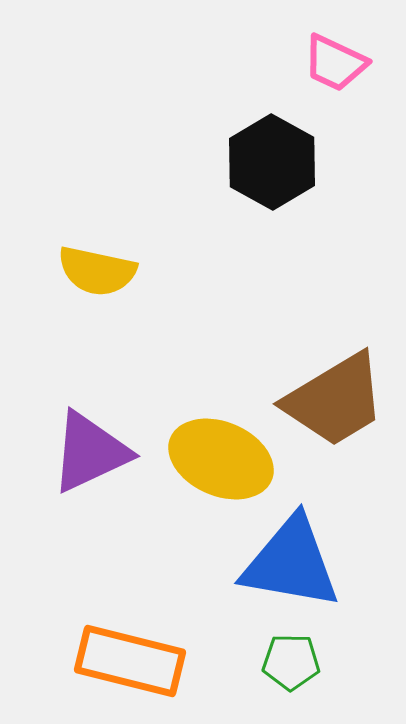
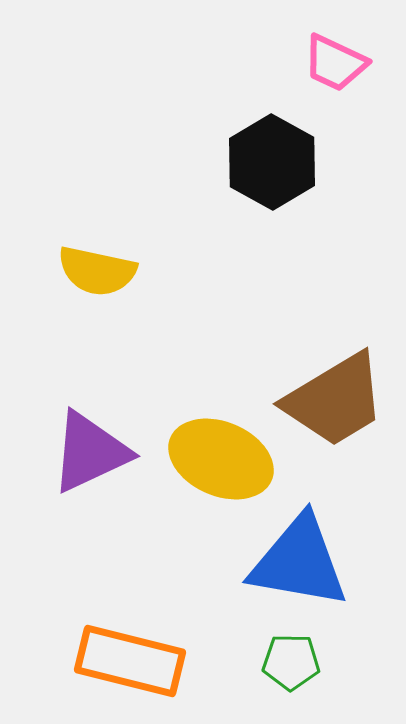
blue triangle: moved 8 px right, 1 px up
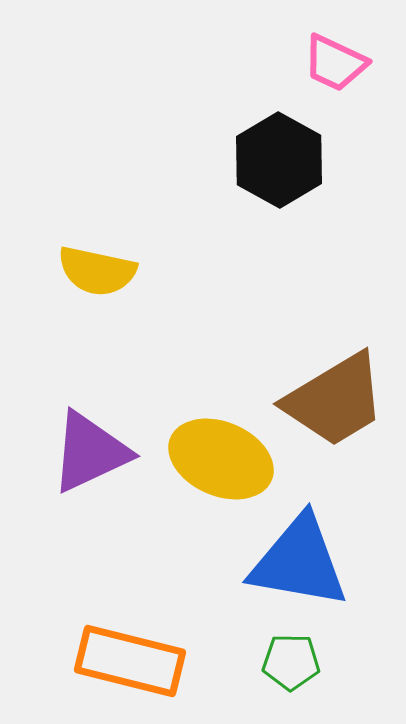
black hexagon: moved 7 px right, 2 px up
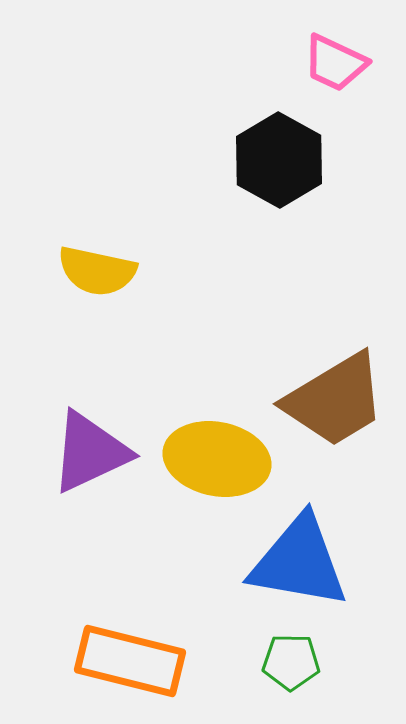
yellow ellipse: moved 4 px left; rotated 12 degrees counterclockwise
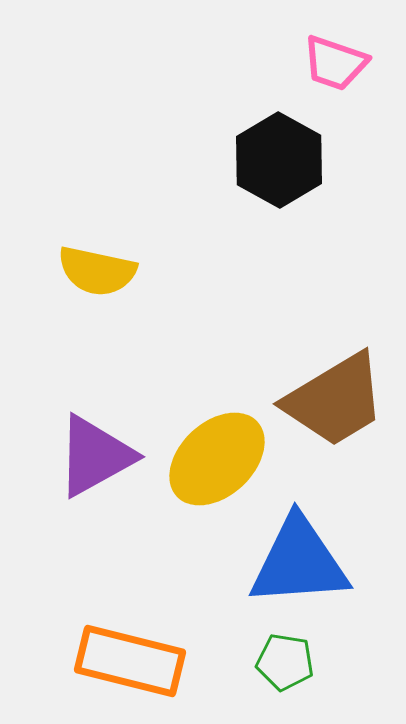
pink trapezoid: rotated 6 degrees counterclockwise
purple triangle: moved 5 px right, 4 px down; rotated 4 degrees counterclockwise
yellow ellipse: rotated 54 degrees counterclockwise
blue triangle: rotated 14 degrees counterclockwise
green pentagon: moved 6 px left; rotated 8 degrees clockwise
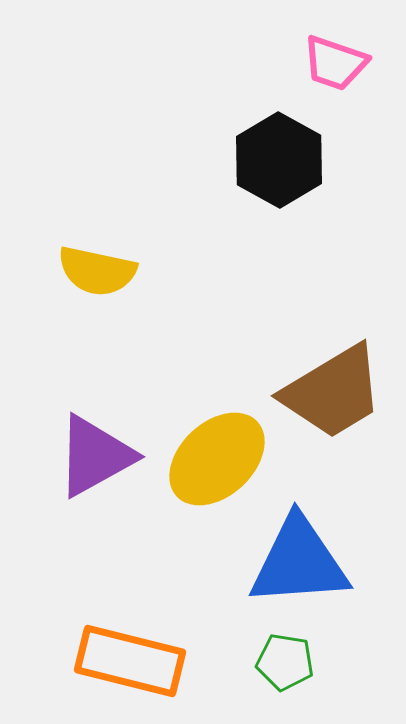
brown trapezoid: moved 2 px left, 8 px up
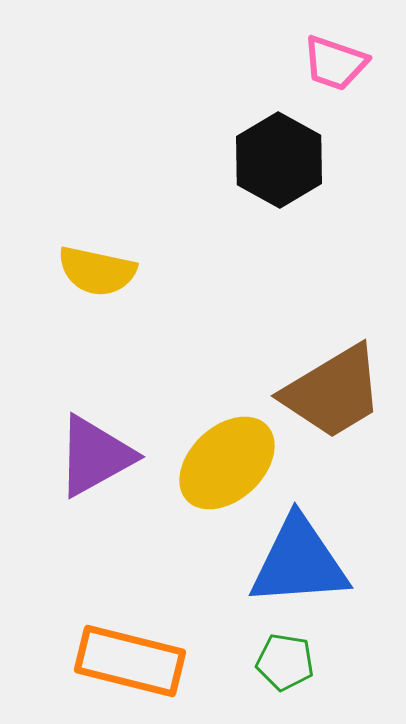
yellow ellipse: moved 10 px right, 4 px down
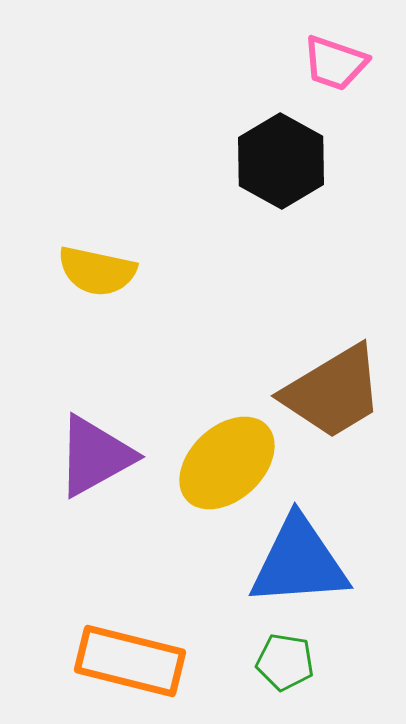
black hexagon: moved 2 px right, 1 px down
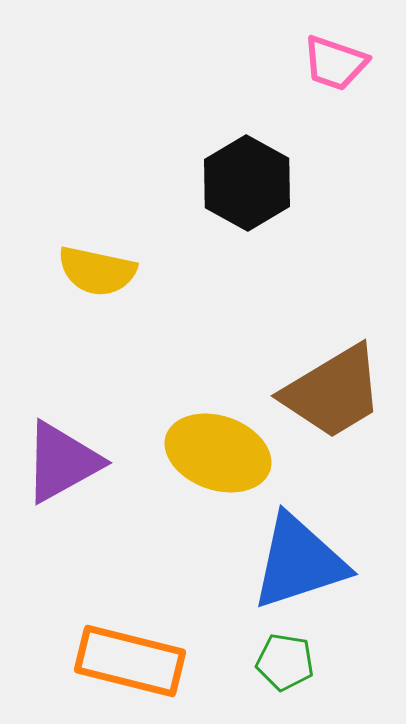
black hexagon: moved 34 px left, 22 px down
purple triangle: moved 33 px left, 6 px down
yellow ellipse: moved 9 px left, 10 px up; rotated 62 degrees clockwise
blue triangle: rotated 14 degrees counterclockwise
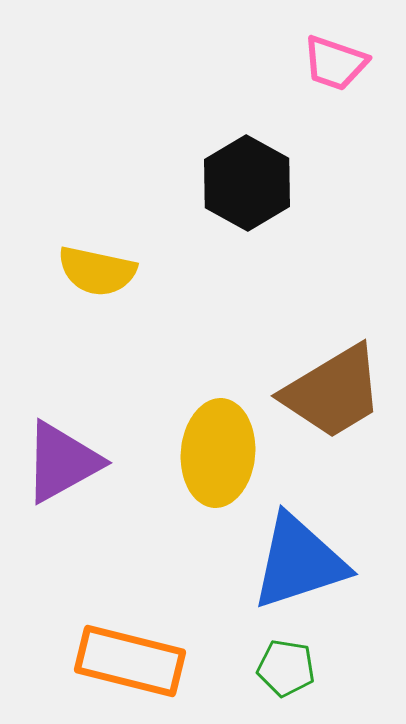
yellow ellipse: rotated 76 degrees clockwise
green pentagon: moved 1 px right, 6 px down
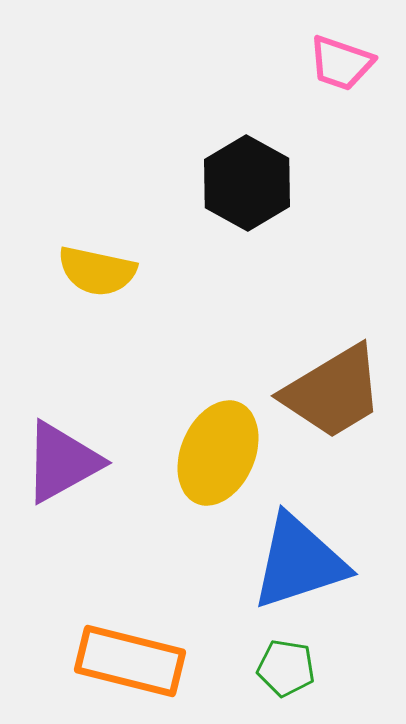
pink trapezoid: moved 6 px right
yellow ellipse: rotated 18 degrees clockwise
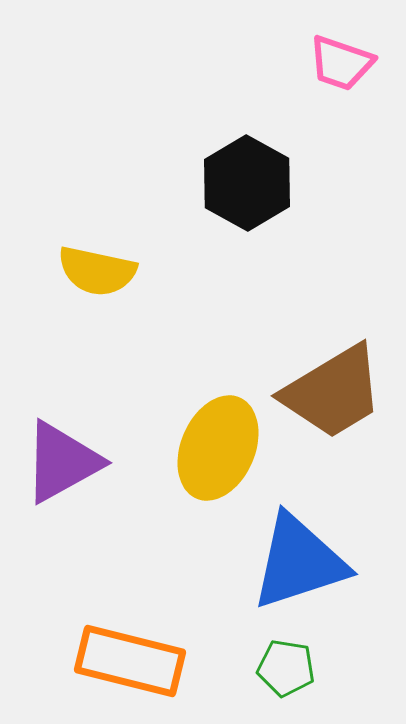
yellow ellipse: moved 5 px up
